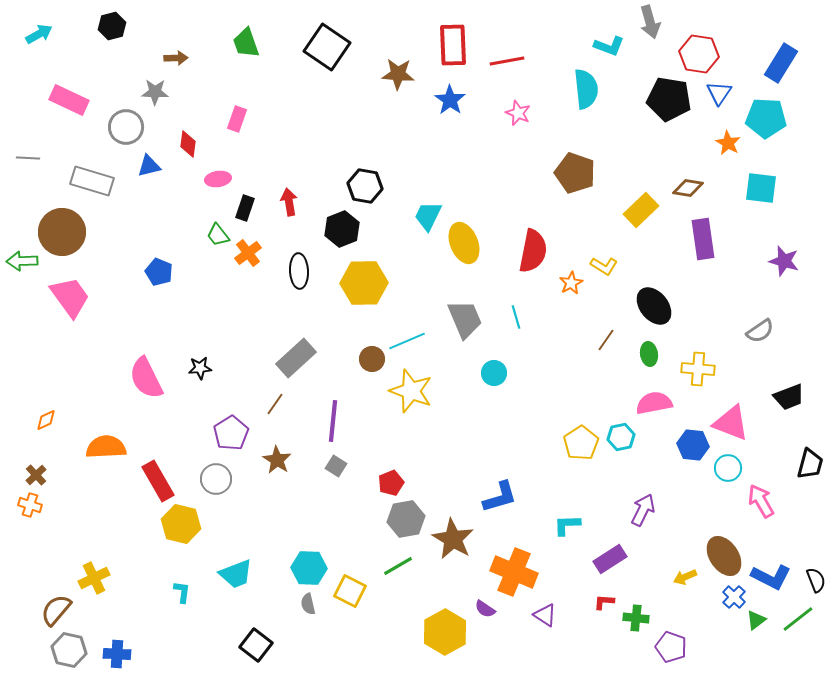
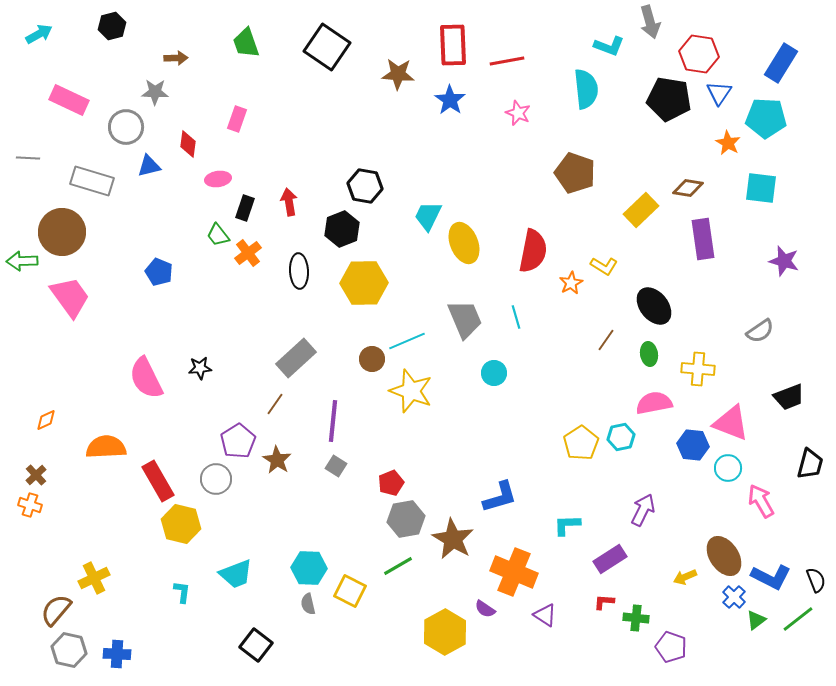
purple pentagon at (231, 433): moved 7 px right, 8 px down
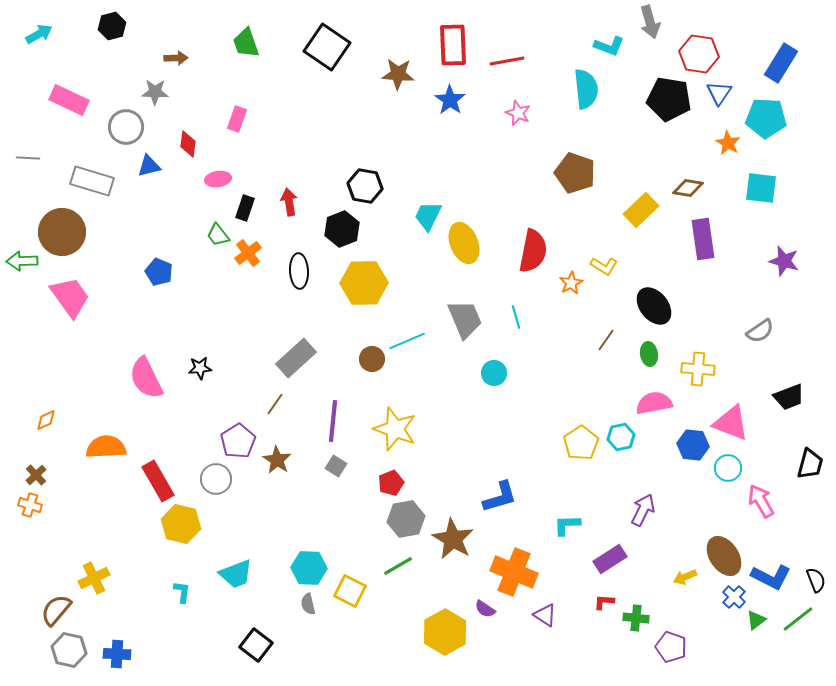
yellow star at (411, 391): moved 16 px left, 38 px down
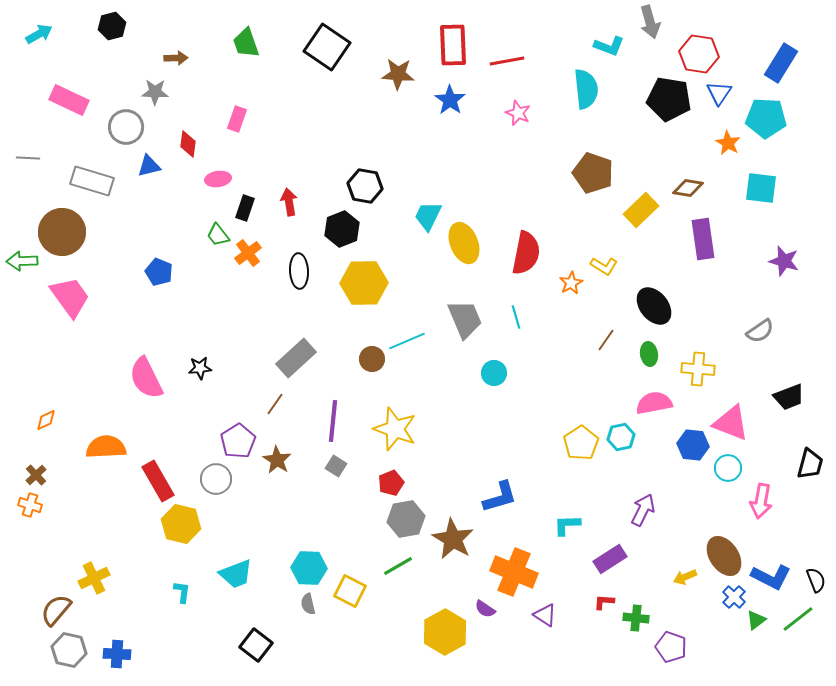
brown pentagon at (575, 173): moved 18 px right
red semicircle at (533, 251): moved 7 px left, 2 px down
pink arrow at (761, 501): rotated 140 degrees counterclockwise
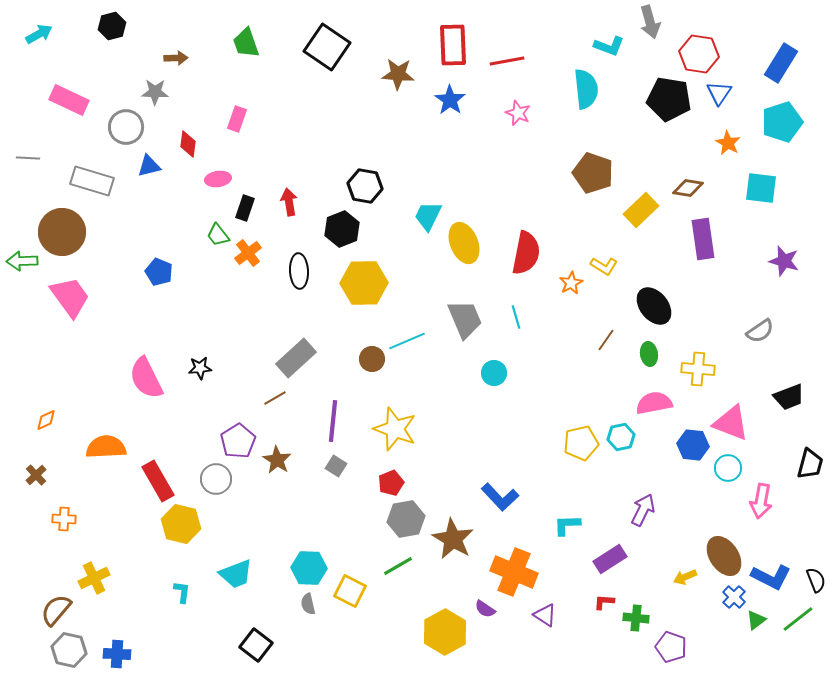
cyan pentagon at (766, 118): moved 16 px right, 4 px down; rotated 21 degrees counterclockwise
brown line at (275, 404): moved 6 px up; rotated 25 degrees clockwise
yellow pentagon at (581, 443): rotated 20 degrees clockwise
blue L-shape at (500, 497): rotated 63 degrees clockwise
orange cross at (30, 505): moved 34 px right, 14 px down; rotated 15 degrees counterclockwise
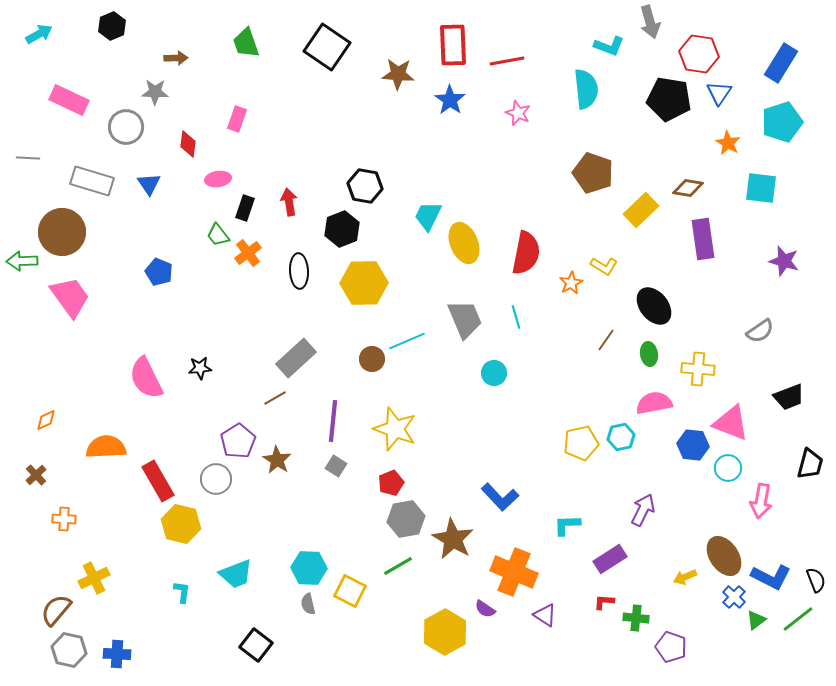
black hexagon at (112, 26): rotated 8 degrees counterclockwise
blue triangle at (149, 166): moved 18 px down; rotated 50 degrees counterclockwise
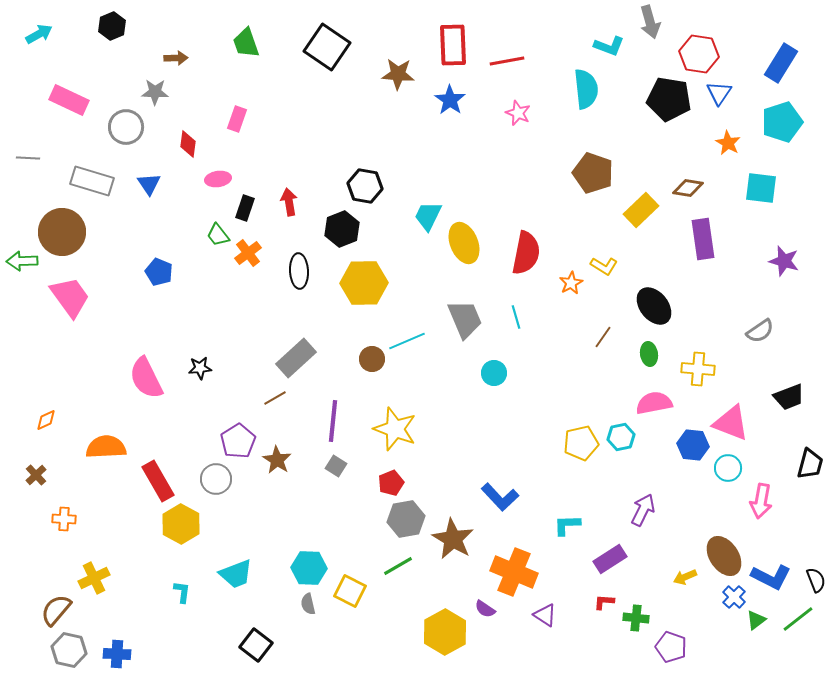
brown line at (606, 340): moved 3 px left, 3 px up
yellow hexagon at (181, 524): rotated 15 degrees clockwise
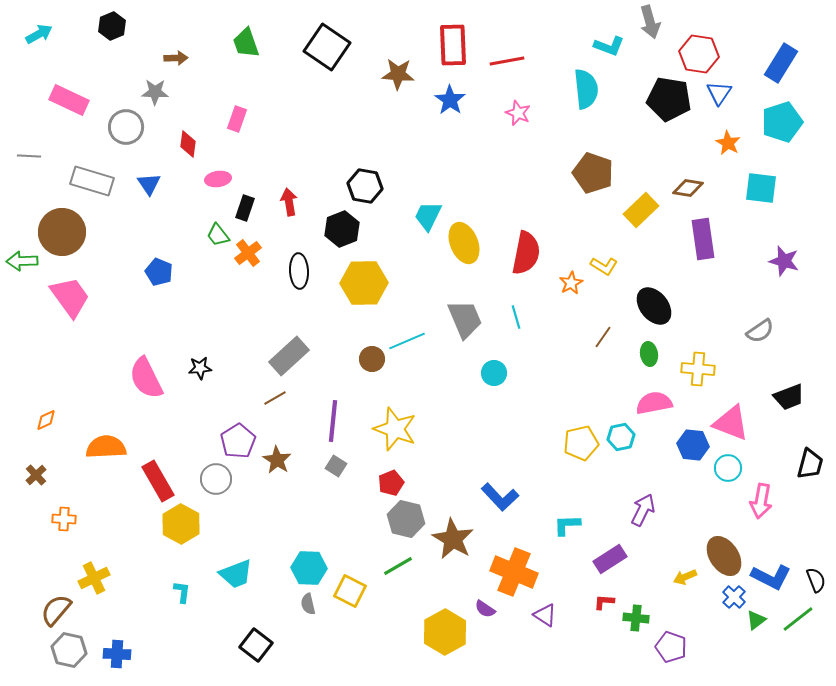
gray line at (28, 158): moved 1 px right, 2 px up
gray rectangle at (296, 358): moved 7 px left, 2 px up
gray hexagon at (406, 519): rotated 24 degrees clockwise
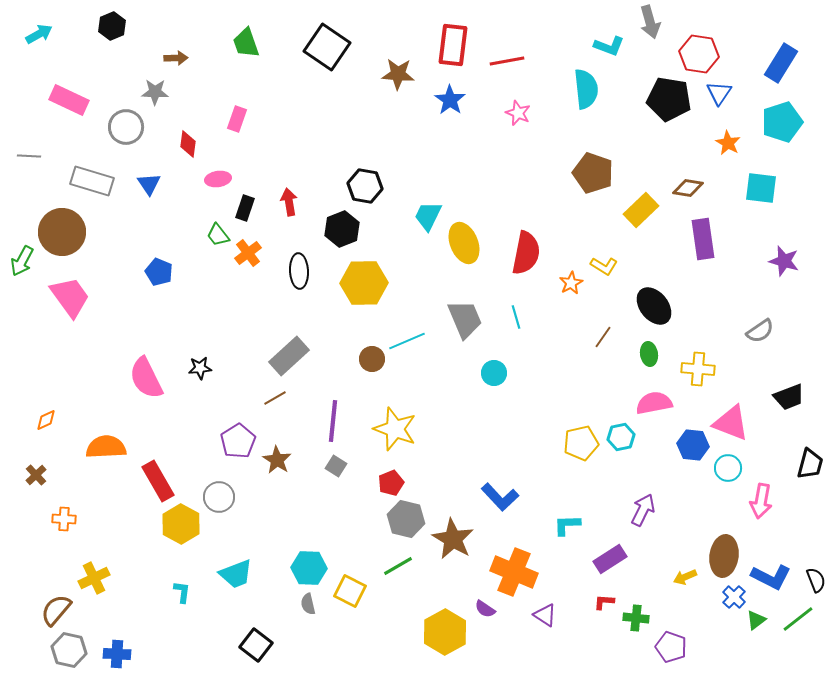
red rectangle at (453, 45): rotated 9 degrees clockwise
green arrow at (22, 261): rotated 60 degrees counterclockwise
gray circle at (216, 479): moved 3 px right, 18 px down
brown ellipse at (724, 556): rotated 42 degrees clockwise
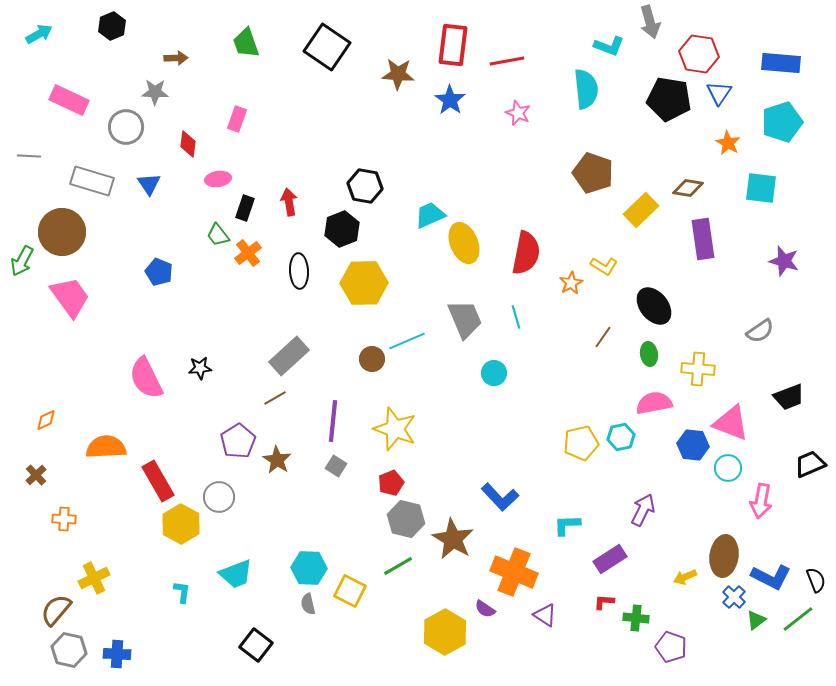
blue rectangle at (781, 63): rotated 63 degrees clockwise
cyan trapezoid at (428, 216): moved 2 px right, 1 px up; rotated 40 degrees clockwise
black trapezoid at (810, 464): rotated 128 degrees counterclockwise
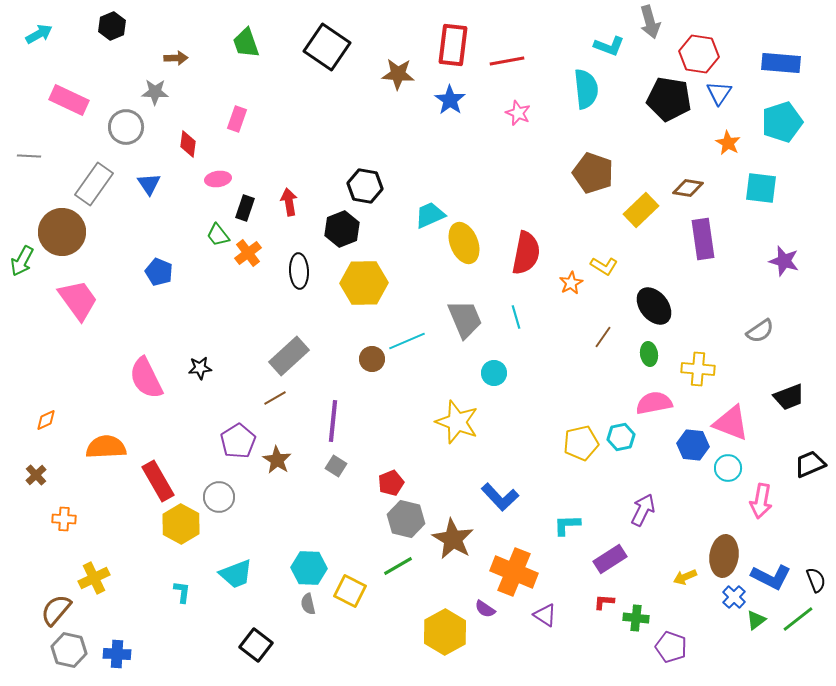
gray rectangle at (92, 181): moved 2 px right, 3 px down; rotated 72 degrees counterclockwise
pink trapezoid at (70, 297): moved 8 px right, 3 px down
yellow star at (395, 429): moved 62 px right, 7 px up
